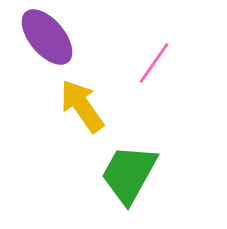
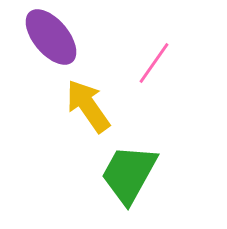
purple ellipse: moved 4 px right
yellow arrow: moved 6 px right
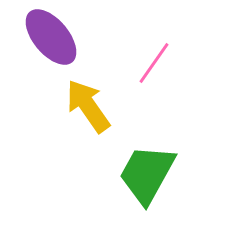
green trapezoid: moved 18 px right
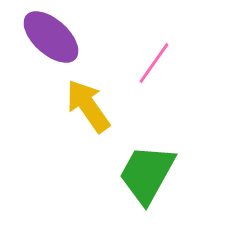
purple ellipse: rotated 8 degrees counterclockwise
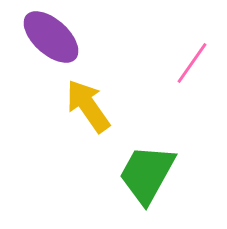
pink line: moved 38 px right
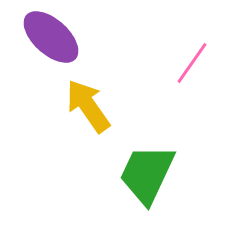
green trapezoid: rotated 4 degrees counterclockwise
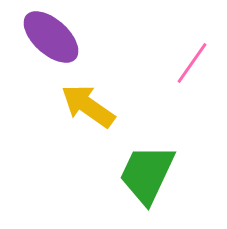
yellow arrow: rotated 20 degrees counterclockwise
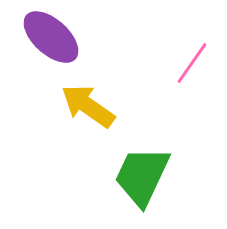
green trapezoid: moved 5 px left, 2 px down
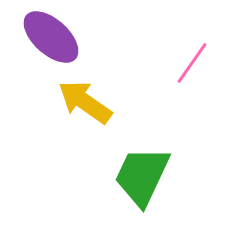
yellow arrow: moved 3 px left, 4 px up
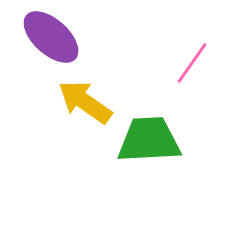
green trapezoid: moved 7 px right, 36 px up; rotated 62 degrees clockwise
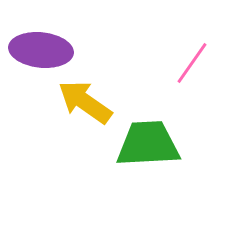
purple ellipse: moved 10 px left, 13 px down; rotated 36 degrees counterclockwise
green trapezoid: moved 1 px left, 4 px down
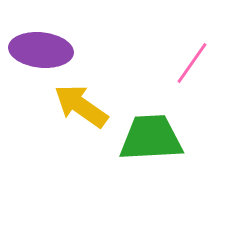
yellow arrow: moved 4 px left, 4 px down
green trapezoid: moved 3 px right, 6 px up
